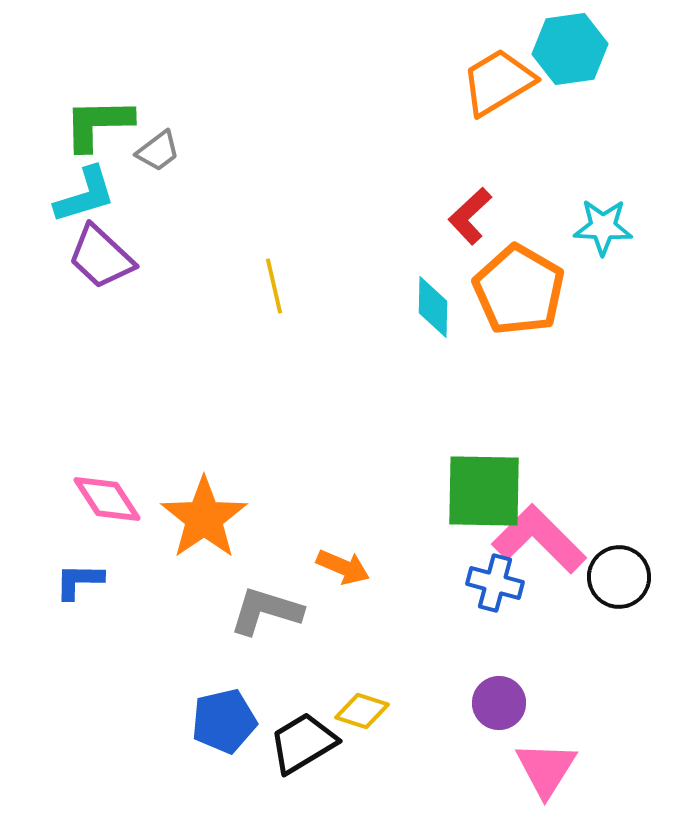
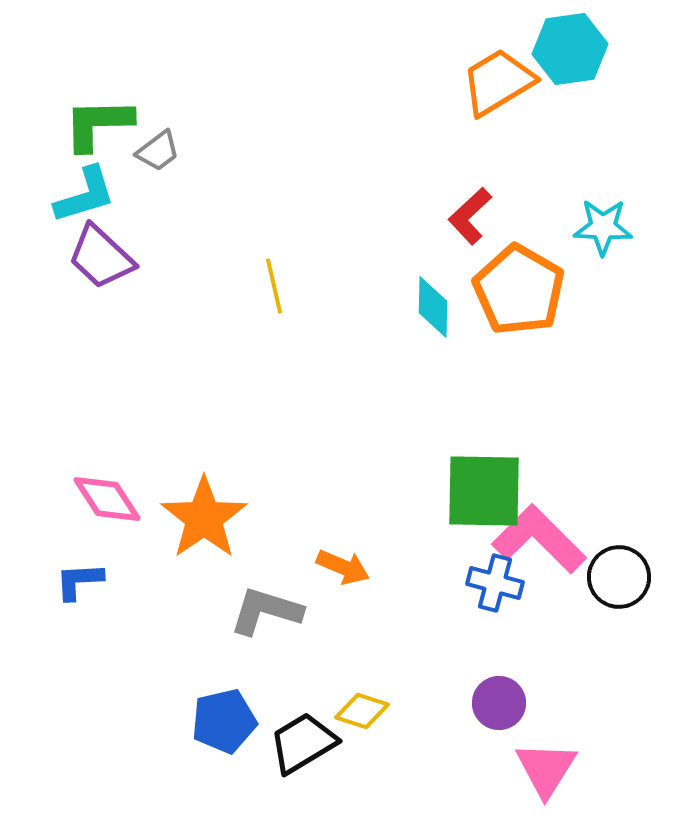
blue L-shape: rotated 4 degrees counterclockwise
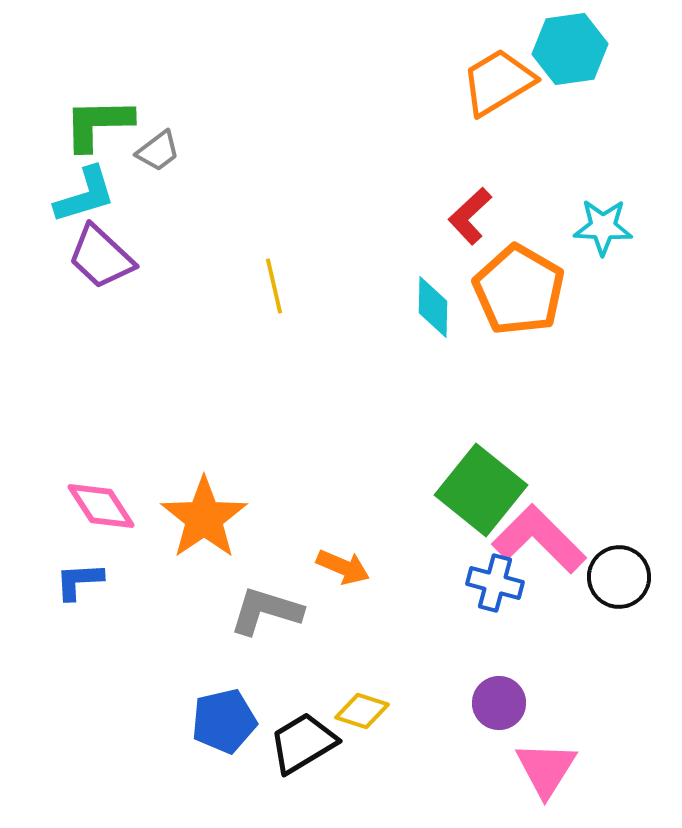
green square: moved 3 px left, 1 px up; rotated 38 degrees clockwise
pink diamond: moved 6 px left, 7 px down
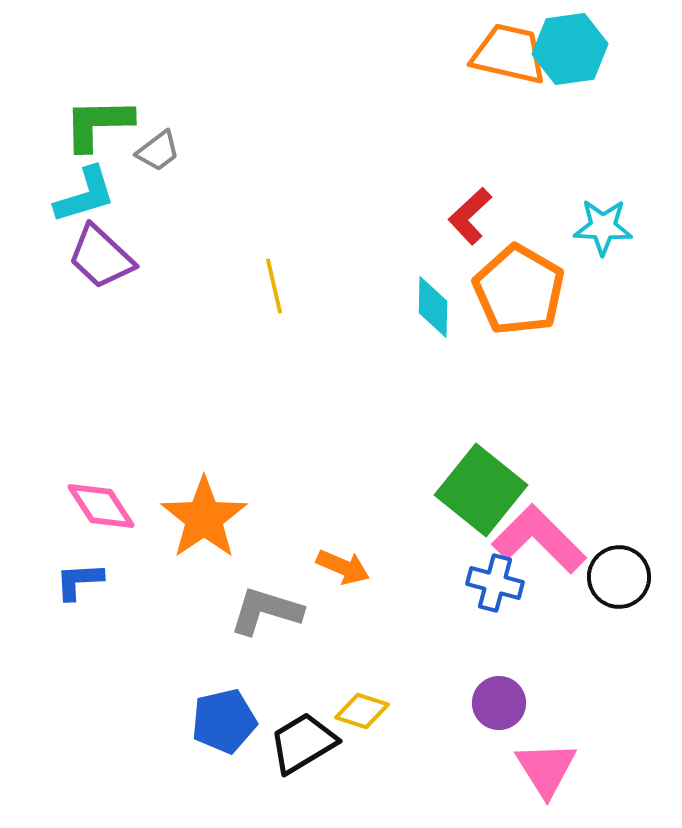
orange trapezoid: moved 11 px right, 28 px up; rotated 44 degrees clockwise
pink triangle: rotated 4 degrees counterclockwise
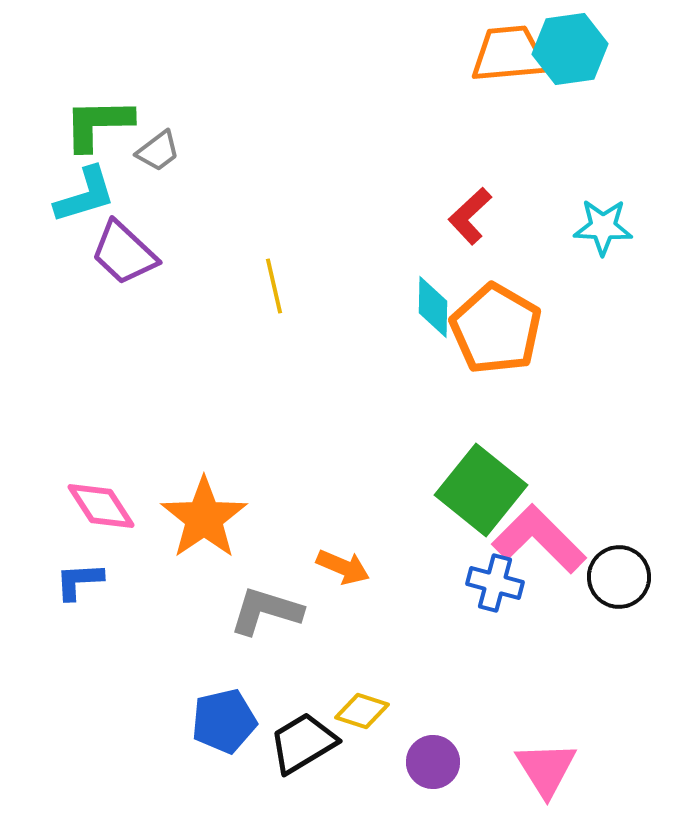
orange trapezoid: rotated 18 degrees counterclockwise
purple trapezoid: moved 23 px right, 4 px up
orange pentagon: moved 23 px left, 39 px down
purple circle: moved 66 px left, 59 px down
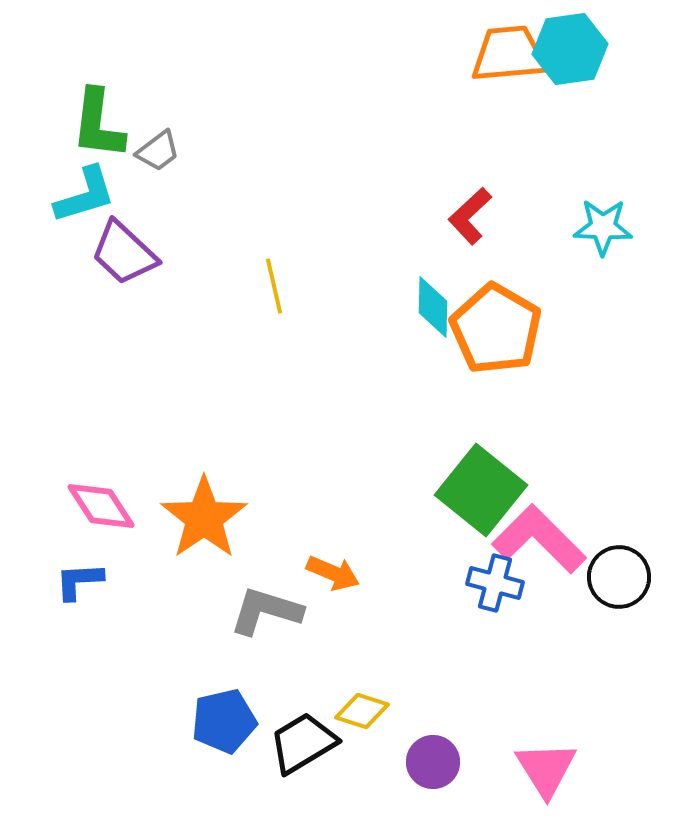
green L-shape: rotated 82 degrees counterclockwise
orange arrow: moved 10 px left, 6 px down
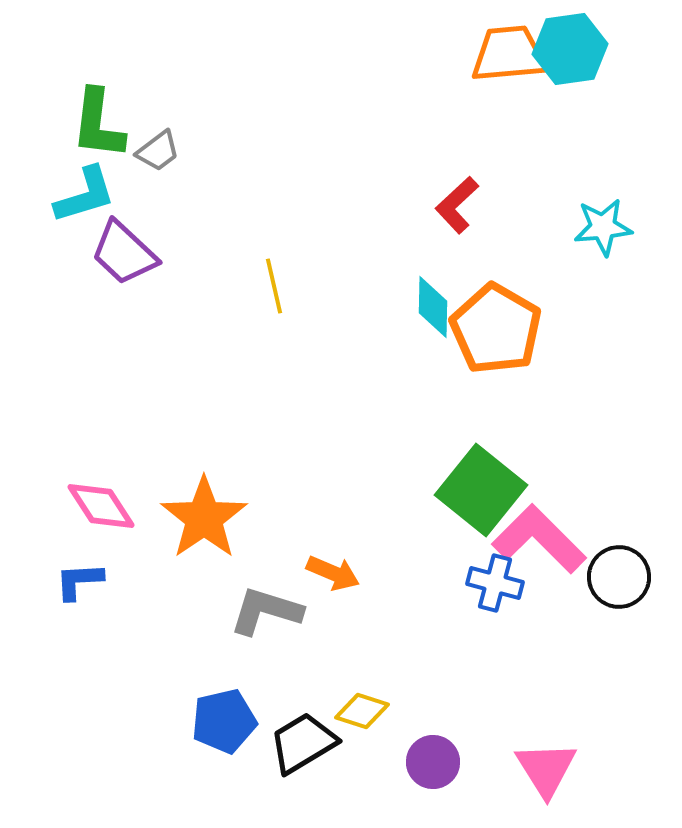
red L-shape: moved 13 px left, 11 px up
cyan star: rotated 8 degrees counterclockwise
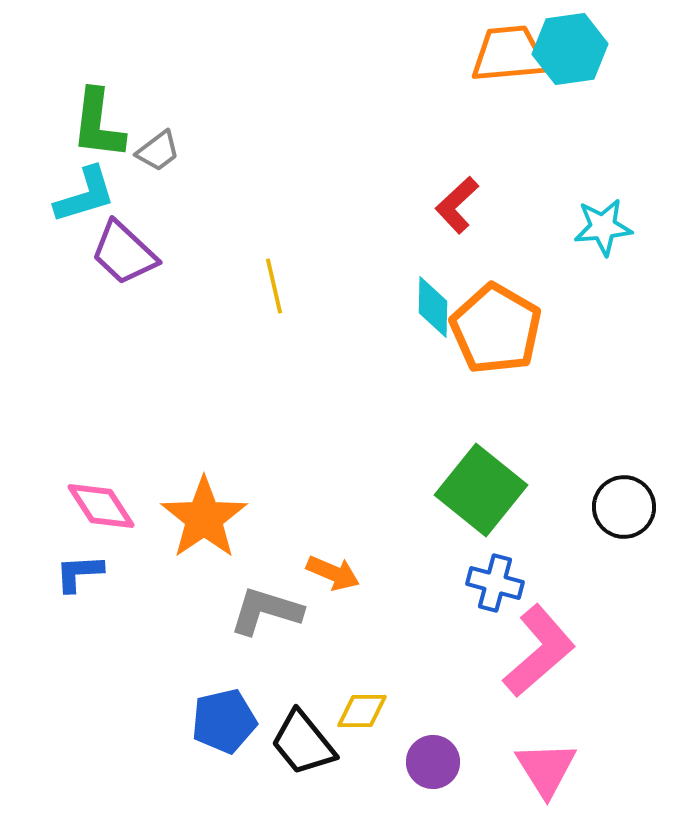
pink L-shape: moved 112 px down; rotated 94 degrees clockwise
black circle: moved 5 px right, 70 px up
blue L-shape: moved 8 px up
yellow diamond: rotated 18 degrees counterclockwise
black trapezoid: rotated 98 degrees counterclockwise
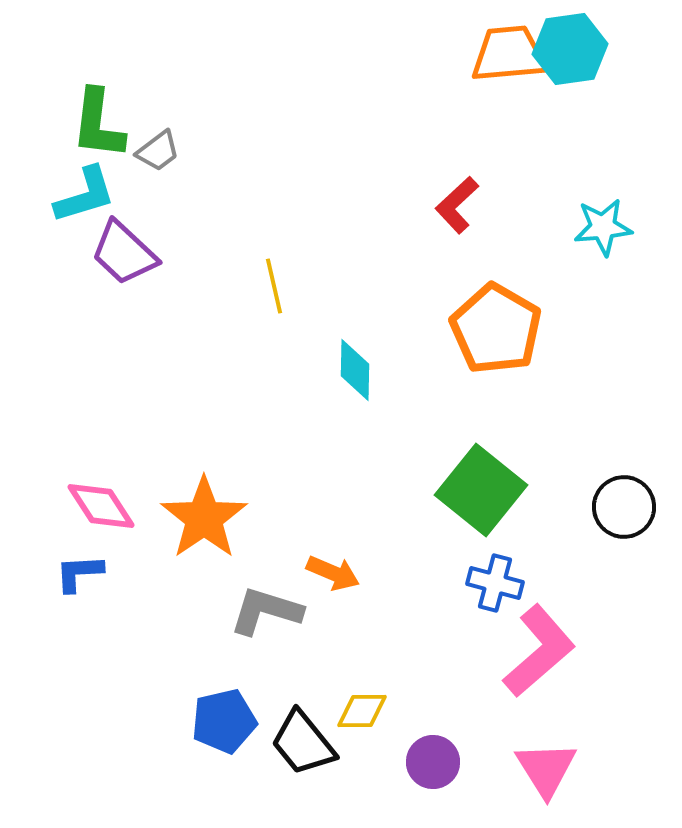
cyan diamond: moved 78 px left, 63 px down
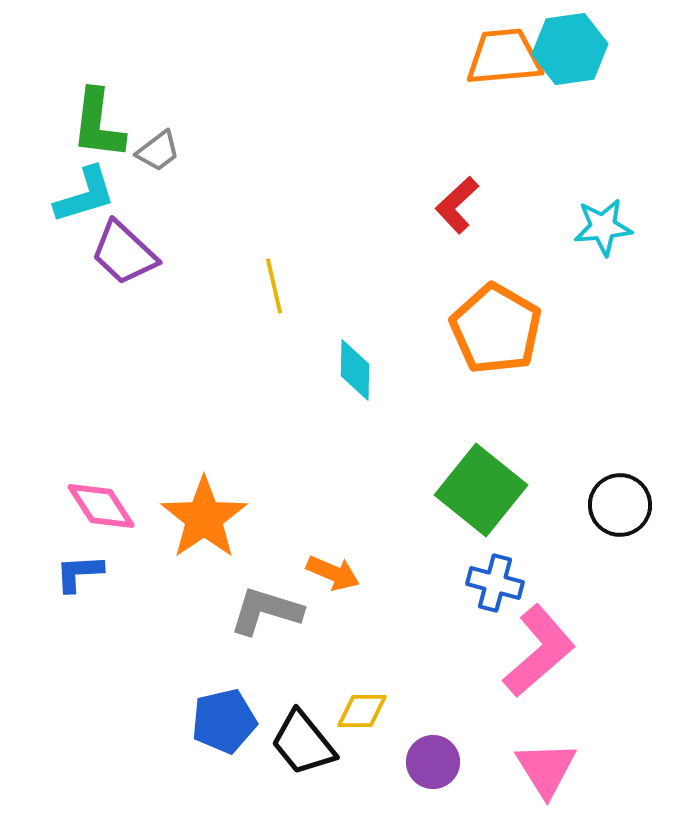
orange trapezoid: moved 5 px left, 3 px down
black circle: moved 4 px left, 2 px up
